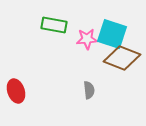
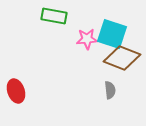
green rectangle: moved 9 px up
gray semicircle: moved 21 px right
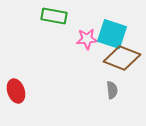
gray semicircle: moved 2 px right
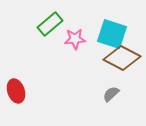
green rectangle: moved 4 px left, 8 px down; rotated 50 degrees counterclockwise
pink star: moved 12 px left
brown diamond: rotated 6 degrees clockwise
gray semicircle: moved 1 px left, 4 px down; rotated 126 degrees counterclockwise
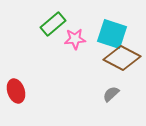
green rectangle: moved 3 px right
